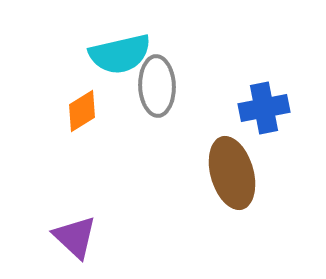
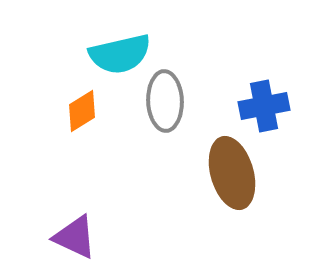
gray ellipse: moved 8 px right, 15 px down
blue cross: moved 2 px up
purple triangle: rotated 18 degrees counterclockwise
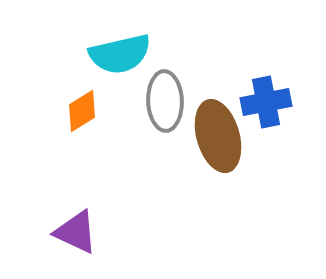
blue cross: moved 2 px right, 4 px up
brown ellipse: moved 14 px left, 37 px up
purple triangle: moved 1 px right, 5 px up
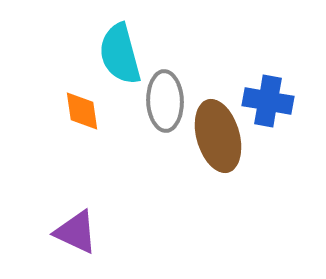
cyan semicircle: rotated 88 degrees clockwise
blue cross: moved 2 px right, 1 px up; rotated 21 degrees clockwise
orange diamond: rotated 66 degrees counterclockwise
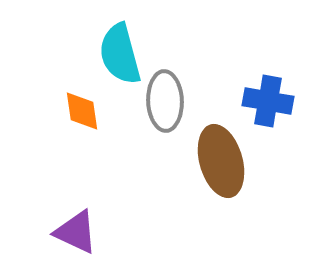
brown ellipse: moved 3 px right, 25 px down
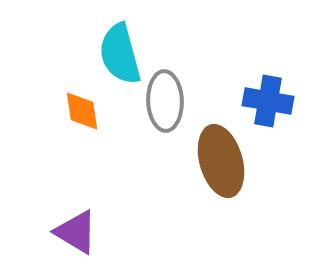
purple triangle: rotated 6 degrees clockwise
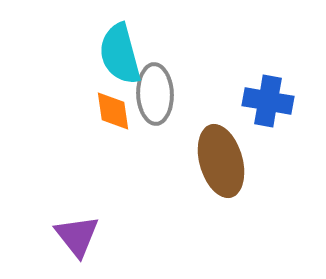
gray ellipse: moved 10 px left, 7 px up
orange diamond: moved 31 px right
purple triangle: moved 1 px right, 4 px down; rotated 21 degrees clockwise
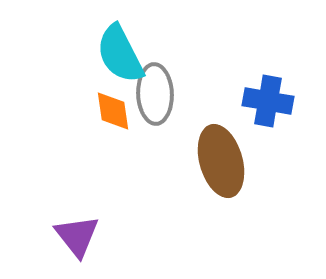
cyan semicircle: rotated 12 degrees counterclockwise
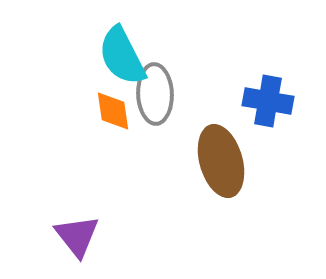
cyan semicircle: moved 2 px right, 2 px down
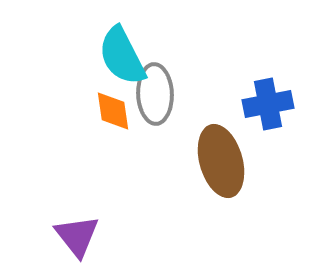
blue cross: moved 3 px down; rotated 21 degrees counterclockwise
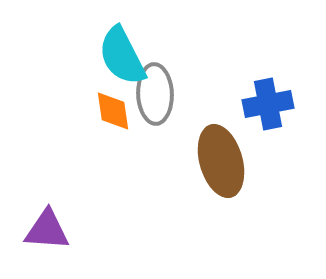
purple triangle: moved 30 px left, 6 px up; rotated 48 degrees counterclockwise
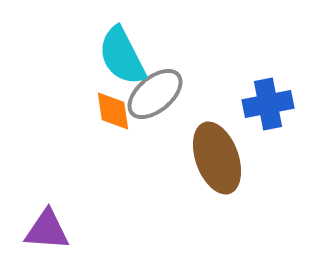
gray ellipse: rotated 52 degrees clockwise
brown ellipse: moved 4 px left, 3 px up; rotated 4 degrees counterclockwise
